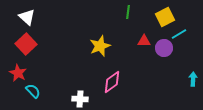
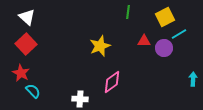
red star: moved 3 px right
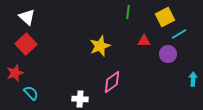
purple circle: moved 4 px right, 6 px down
red star: moved 6 px left; rotated 24 degrees clockwise
cyan semicircle: moved 2 px left, 2 px down
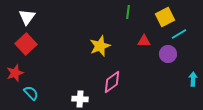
white triangle: rotated 24 degrees clockwise
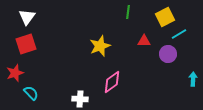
red square: rotated 25 degrees clockwise
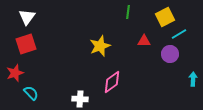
purple circle: moved 2 px right
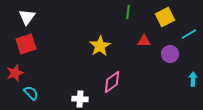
cyan line: moved 10 px right
yellow star: rotated 10 degrees counterclockwise
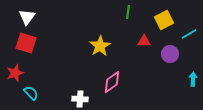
yellow square: moved 1 px left, 3 px down
red square: moved 1 px up; rotated 35 degrees clockwise
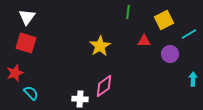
pink diamond: moved 8 px left, 4 px down
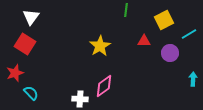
green line: moved 2 px left, 2 px up
white triangle: moved 4 px right
red square: moved 1 px left, 1 px down; rotated 15 degrees clockwise
purple circle: moved 1 px up
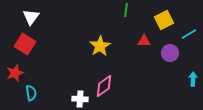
cyan semicircle: rotated 35 degrees clockwise
